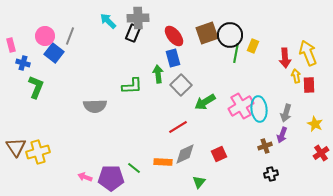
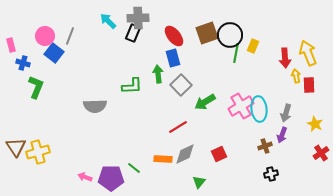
orange rectangle at (163, 162): moved 3 px up
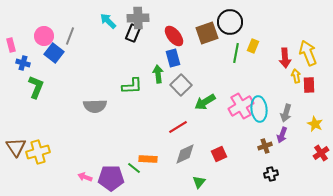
black circle at (230, 35): moved 13 px up
pink circle at (45, 36): moved 1 px left
orange rectangle at (163, 159): moved 15 px left
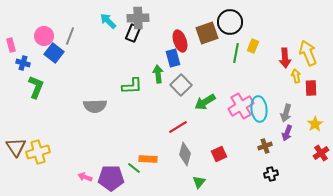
red ellipse at (174, 36): moved 6 px right, 5 px down; rotated 20 degrees clockwise
red rectangle at (309, 85): moved 2 px right, 3 px down
yellow star at (315, 124): rotated 14 degrees clockwise
purple arrow at (282, 135): moved 5 px right, 2 px up
gray diamond at (185, 154): rotated 50 degrees counterclockwise
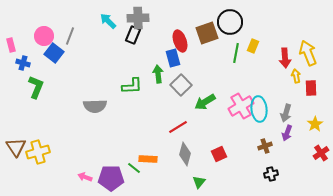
black rectangle at (133, 33): moved 2 px down
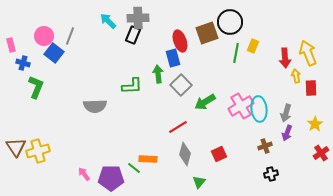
yellow cross at (38, 152): moved 1 px up
pink arrow at (85, 177): moved 1 px left, 3 px up; rotated 32 degrees clockwise
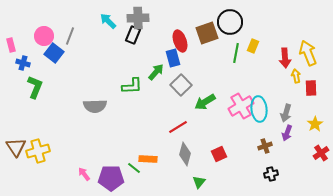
green arrow at (158, 74): moved 2 px left, 2 px up; rotated 48 degrees clockwise
green L-shape at (36, 87): moved 1 px left
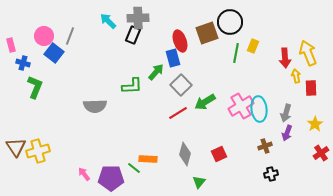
red line at (178, 127): moved 14 px up
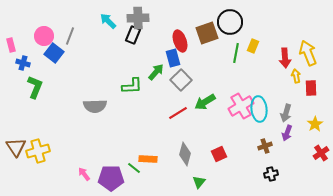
gray square at (181, 85): moved 5 px up
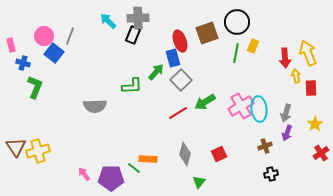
black circle at (230, 22): moved 7 px right
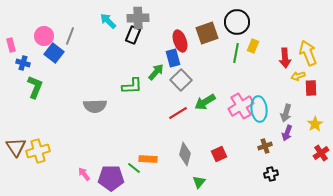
yellow arrow at (296, 76): moved 2 px right; rotated 96 degrees counterclockwise
